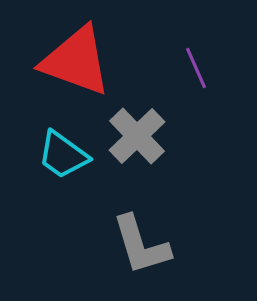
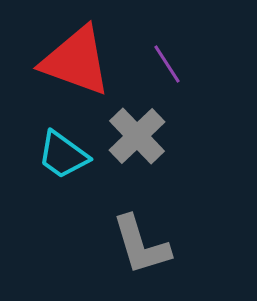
purple line: moved 29 px left, 4 px up; rotated 9 degrees counterclockwise
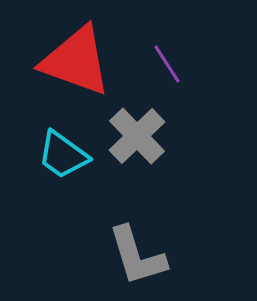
gray L-shape: moved 4 px left, 11 px down
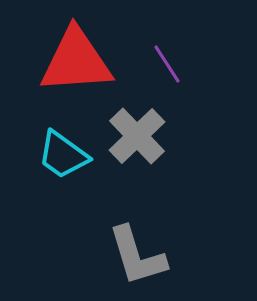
red triangle: rotated 24 degrees counterclockwise
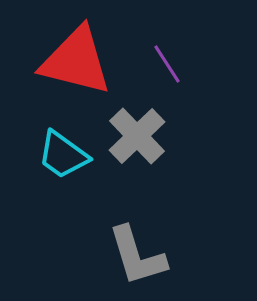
red triangle: rotated 18 degrees clockwise
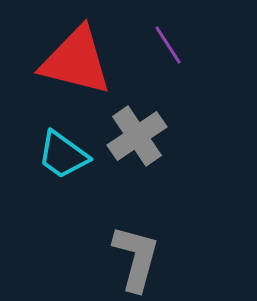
purple line: moved 1 px right, 19 px up
gray cross: rotated 10 degrees clockwise
gray L-shape: moved 1 px left, 2 px down; rotated 148 degrees counterclockwise
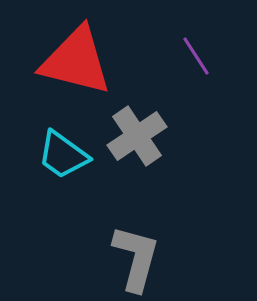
purple line: moved 28 px right, 11 px down
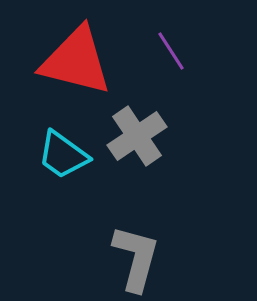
purple line: moved 25 px left, 5 px up
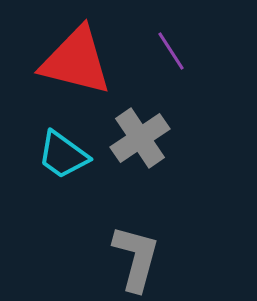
gray cross: moved 3 px right, 2 px down
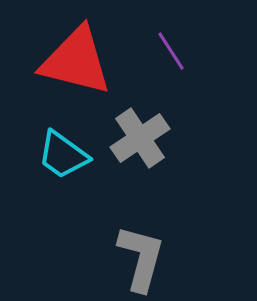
gray L-shape: moved 5 px right
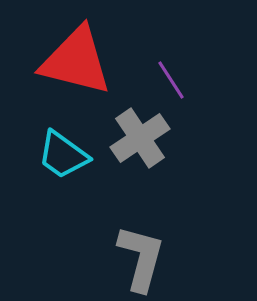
purple line: moved 29 px down
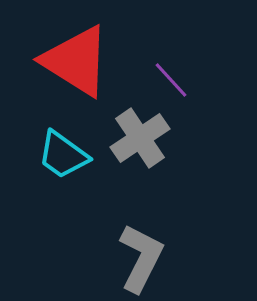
red triangle: rotated 18 degrees clockwise
purple line: rotated 9 degrees counterclockwise
gray L-shape: rotated 12 degrees clockwise
